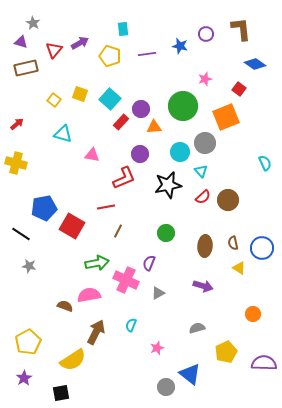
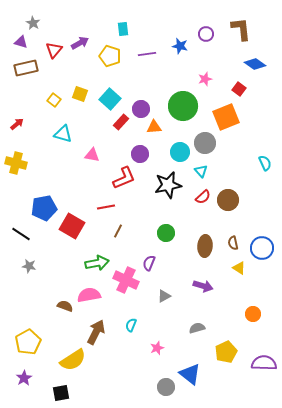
gray triangle at (158, 293): moved 6 px right, 3 px down
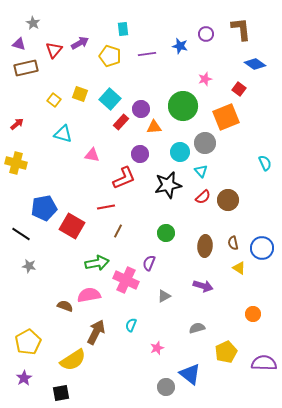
purple triangle at (21, 42): moved 2 px left, 2 px down
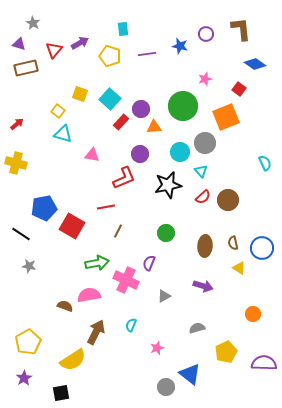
yellow square at (54, 100): moved 4 px right, 11 px down
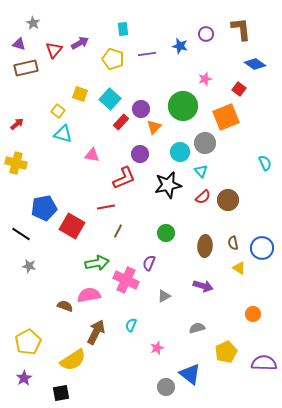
yellow pentagon at (110, 56): moved 3 px right, 3 px down
orange triangle at (154, 127): rotated 42 degrees counterclockwise
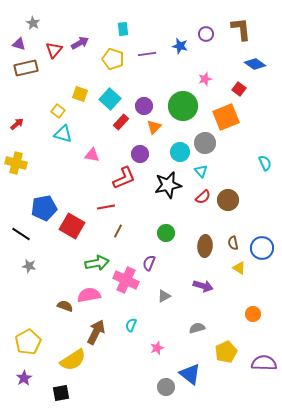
purple circle at (141, 109): moved 3 px right, 3 px up
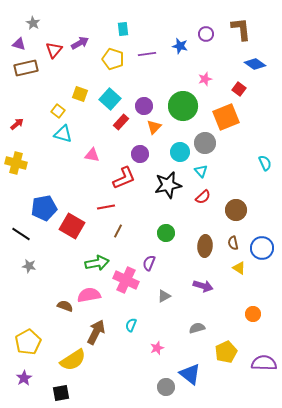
brown circle at (228, 200): moved 8 px right, 10 px down
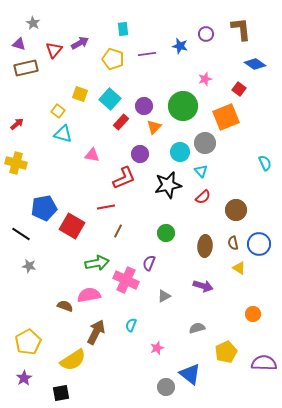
blue circle at (262, 248): moved 3 px left, 4 px up
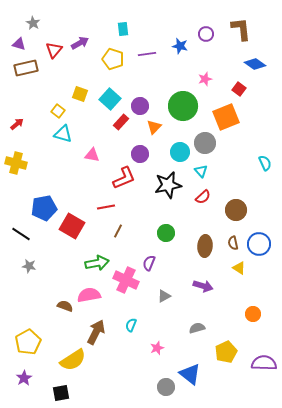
purple circle at (144, 106): moved 4 px left
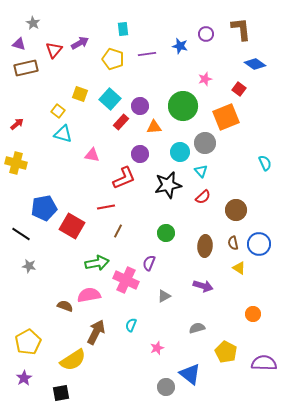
orange triangle at (154, 127): rotated 42 degrees clockwise
yellow pentagon at (226, 352): rotated 20 degrees counterclockwise
